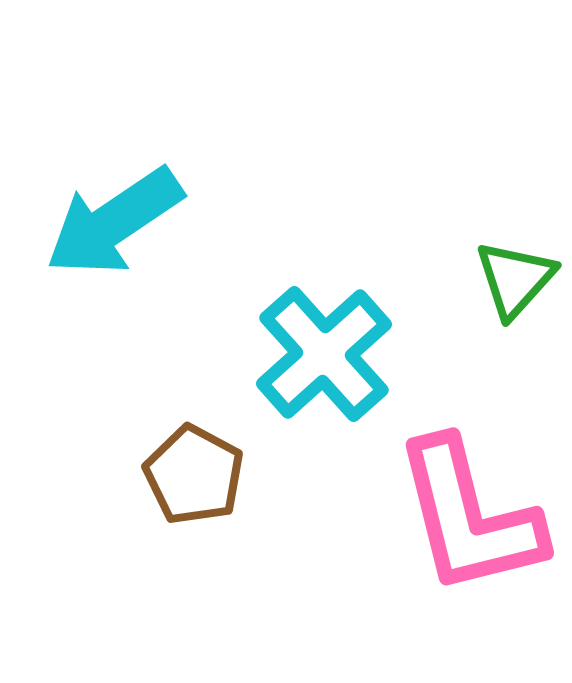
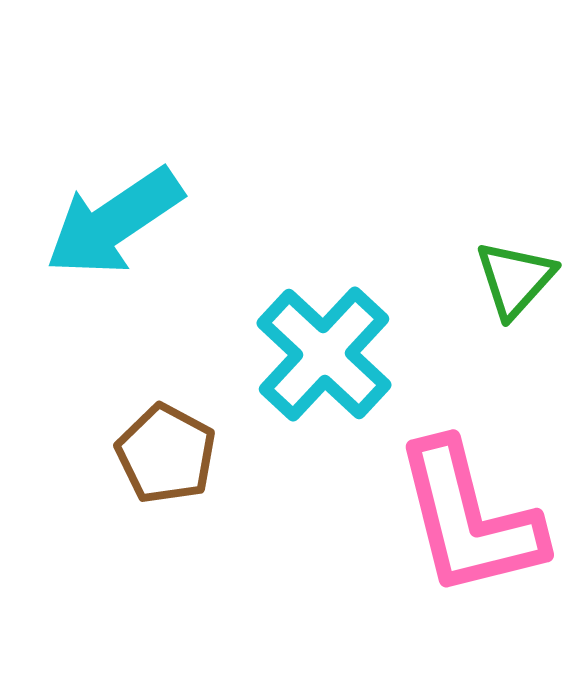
cyan cross: rotated 5 degrees counterclockwise
brown pentagon: moved 28 px left, 21 px up
pink L-shape: moved 2 px down
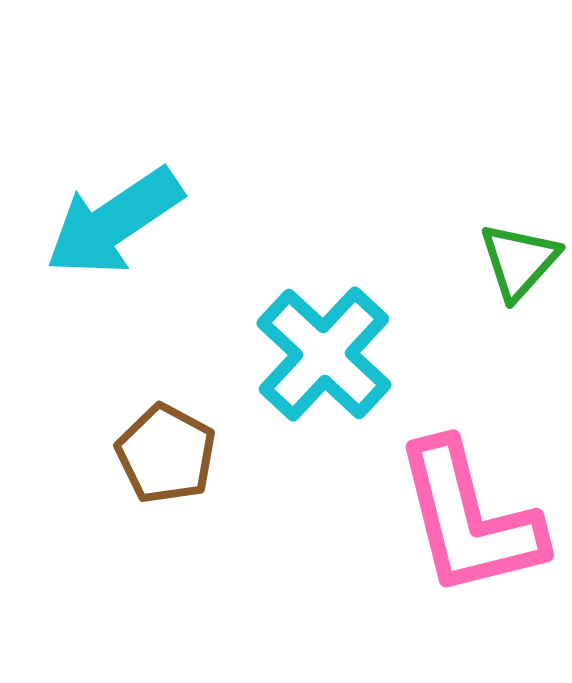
green triangle: moved 4 px right, 18 px up
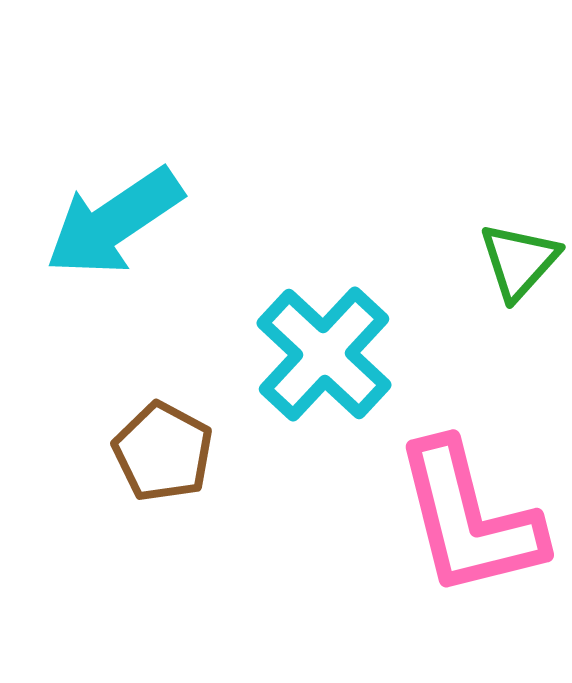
brown pentagon: moved 3 px left, 2 px up
